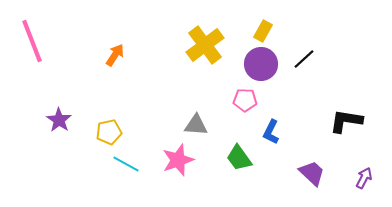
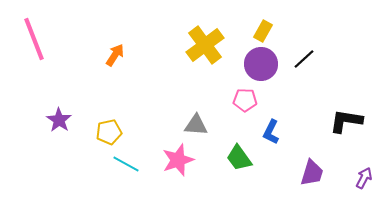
pink line: moved 2 px right, 2 px up
purple trapezoid: rotated 64 degrees clockwise
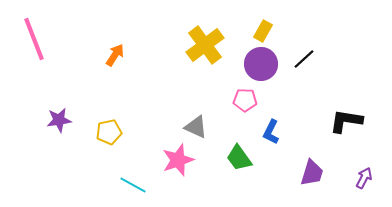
purple star: rotated 30 degrees clockwise
gray triangle: moved 2 px down; rotated 20 degrees clockwise
cyan line: moved 7 px right, 21 px down
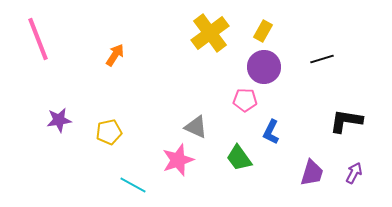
pink line: moved 4 px right
yellow cross: moved 5 px right, 12 px up
black line: moved 18 px right; rotated 25 degrees clockwise
purple circle: moved 3 px right, 3 px down
purple arrow: moved 10 px left, 5 px up
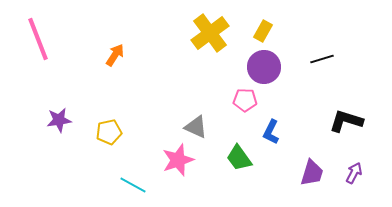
black L-shape: rotated 8 degrees clockwise
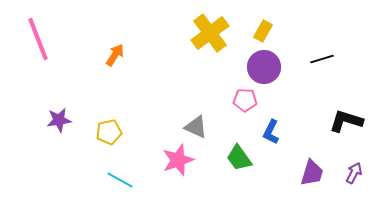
cyan line: moved 13 px left, 5 px up
